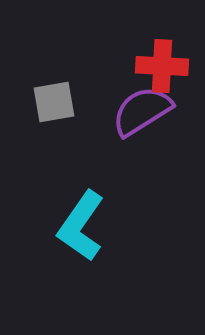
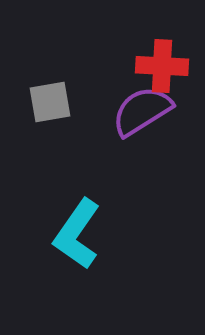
gray square: moved 4 px left
cyan L-shape: moved 4 px left, 8 px down
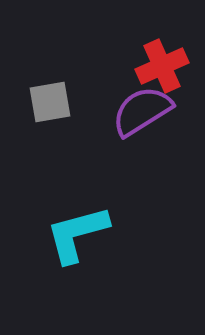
red cross: rotated 27 degrees counterclockwise
cyan L-shape: rotated 40 degrees clockwise
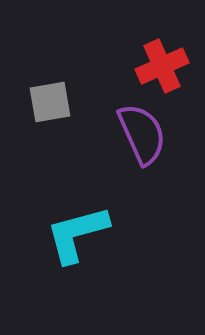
purple semicircle: moved 23 px down; rotated 98 degrees clockwise
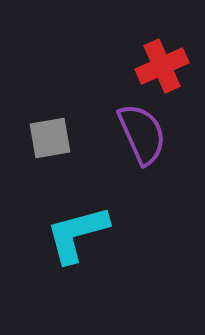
gray square: moved 36 px down
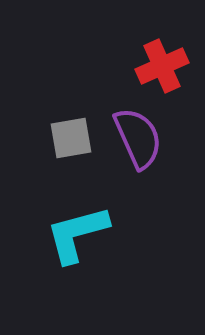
purple semicircle: moved 4 px left, 4 px down
gray square: moved 21 px right
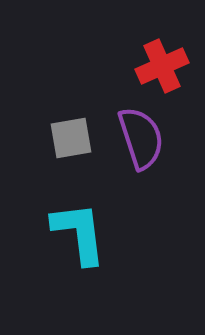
purple semicircle: moved 3 px right; rotated 6 degrees clockwise
cyan L-shape: moved 2 px right, 1 px up; rotated 98 degrees clockwise
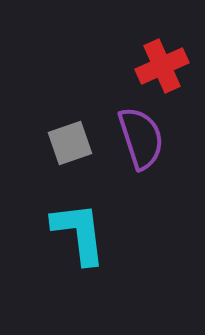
gray square: moved 1 px left, 5 px down; rotated 9 degrees counterclockwise
